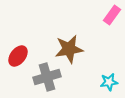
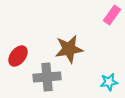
gray cross: rotated 12 degrees clockwise
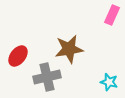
pink rectangle: rotated 12 degrees counterclockwise
gray cross: rotated 8 degrees counterclockwise
cyan star: rotated 24 degrees clockwise
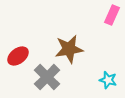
red ellipse: rotated 15 degrees clockwise
gray cross: rotated 32 degrees counterclockwise
cyan star: moved 1 px left, 2 px up
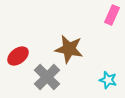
brown star: rotated 20 degrees clockwise
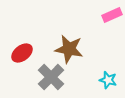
pink rectangle: rotated 42 degrees clockwise
red ellipse: moved 4 px right, 3 px up
gray cross: moved 4 px right
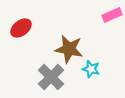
red ellipse: moved 1 px left, 25 px up
cyan star: moved 17 px left, 11 px up
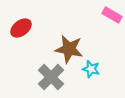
pink rectangle: rotated 54 degrees clockwise
